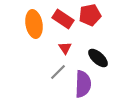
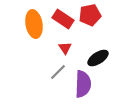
black ellipse: rotated 75 degrees counterclockwise
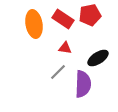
red triangle: rotated 48 degrees counterclockwise
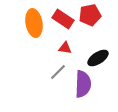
orange ellipse: moved 1 px up
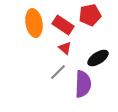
red rectangle: moved 6 px down
red triangle: rotated 32 degrees clockwise
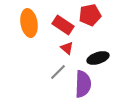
orange ellipse: moved 5 px left
red triangle: moved 2 px right
black ellipse: rotated 15 degrees clockwise
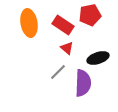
purple semicircle: moved 1 px up
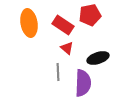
gray line: rotated 48 degrees counterclockwise
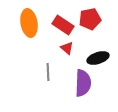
red pentagon: moved 4 px down
gray line: moved 10 px left
